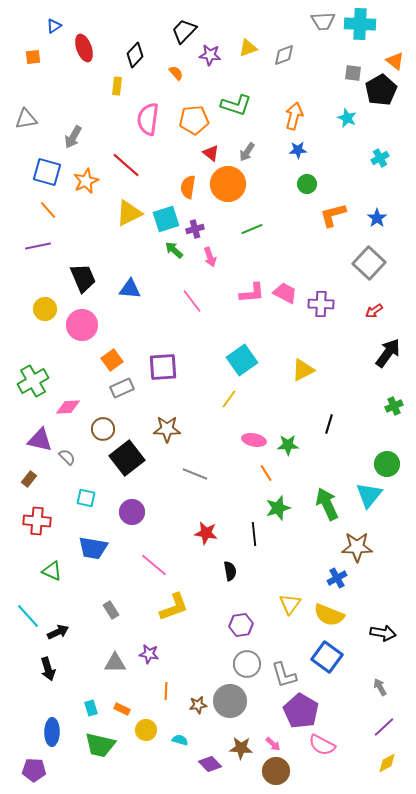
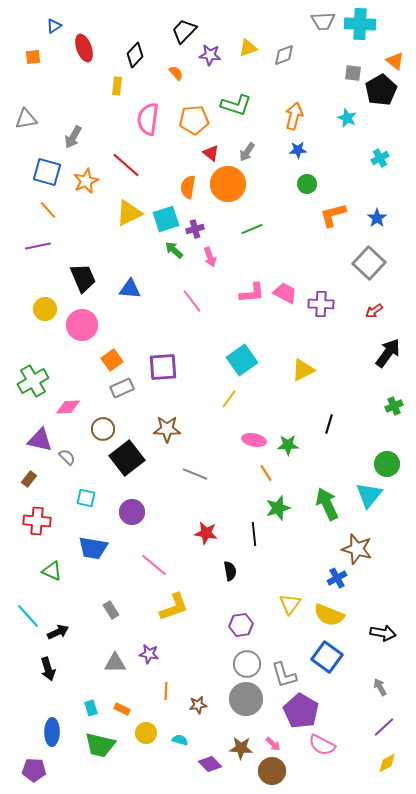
brown star at (357, 547): moved 2 px down; rotated 16 degrees clockwise
gray circle at (230, 701): moved 16 px right, 2 px up
yellow circle at (146, 730): moved 3 px down
brown circle at (276, 771): moved 4 px left
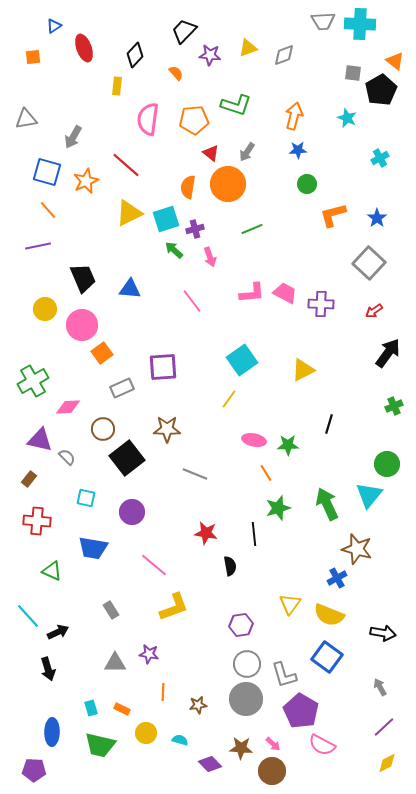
orange square at (112, 360): moved 10 px left, 7 px up
black semicircle at (230, 571): moved 5 px up
orange line at (166, 691): moved 3 px left, 1 px down
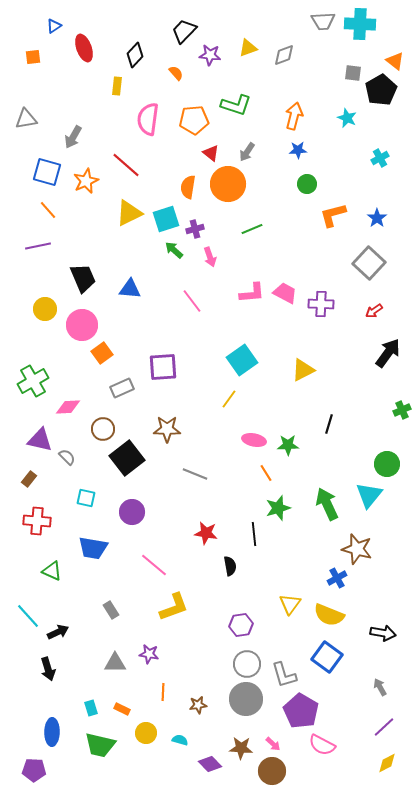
green cross at (394, 406): moved 8 px right, 4 px down
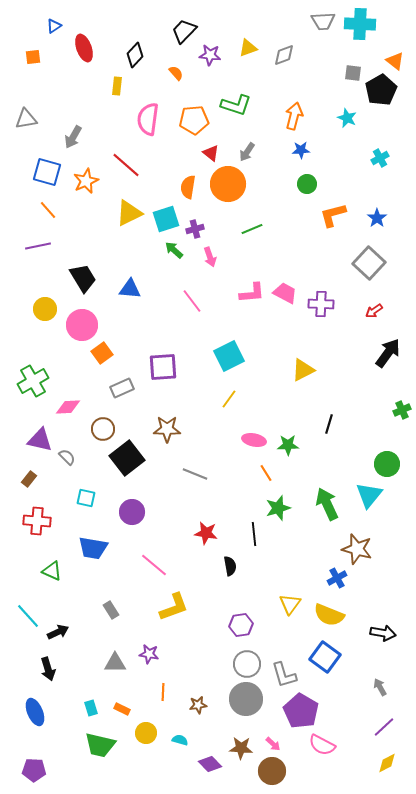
blue star at (298, 150): moved 3 px right
black trapezoid at (83, 278): rotated 8 degrees counterclockwise
cyan square at (242, 360): moved 13 px left, 4 px up; rotated 8 degrees clockwise
blue square at (327, 657): moved 2 px left
blue ellipse at (52, 732): moved 17 px left, 20 px up; rotated 24 degrees counterclockwise
